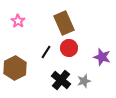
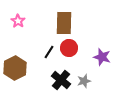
brown rectangle: rotated 25 degrees clockwise
black line: moved 3 px right
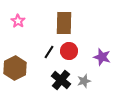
red circle: moved 3 px down
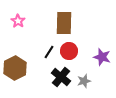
black cross: moved 3 px up
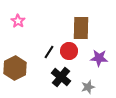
brown rectangle: moved 17 px right, 5 px down
purple star: moved 3 px left, 1 px down; rotated 12 degrees counterclockwise
gray star: moved 4 px right, 6 px down
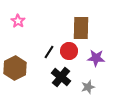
purple star: moved 3 px left
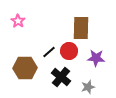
black line: rotated 16 degrees clockwise
brown hexagon: moved 10 px right; rotated 25 degrees clockwise
